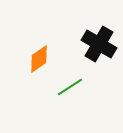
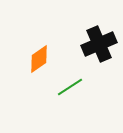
black cross: rotated 36 degrees clockwise
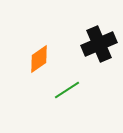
green line: moved 3 px left, 3 px down
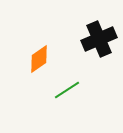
black cross: moved 5 px up
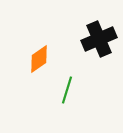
green line: rotated 40 degrees counterclockwise
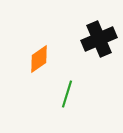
green line: moved 4 px down
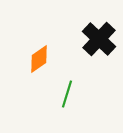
black cross: rotated 24 degrees counterclockwise
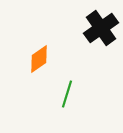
black cross: moved 2 px right, 11 px up; rotated 12 degrees clockwise
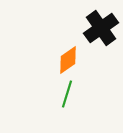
orange diamond: moved 29 px right, 1 px down
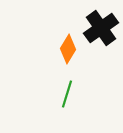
orange diamond: moved 11 px up; rotated 24 degrees counterclockwise
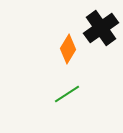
green line: rotated 40 degrees clockwise
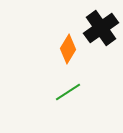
green line: moved 1 px right, 2 px up
